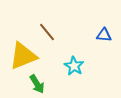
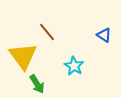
blue triangle: rotated 28 degrees clockwise
yellow triangle: rotated 44 degrees counterclockwise
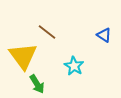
brown line: rotated 12 degrees counterclockwise
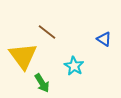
blue triangle: moved 4 px down
green arrow: moved 5 px right, 1 px up
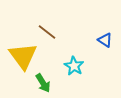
blue triangle: moved 1 px right, 1 px down
green arrow: moved 1 px right
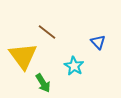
blue triangle: moved 7 px left, 2 px down; rotated 14 degrees clockwise
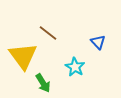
brown line: moved 1 px right, 1 px down
cyan star: moved 1 px right, 1 px down
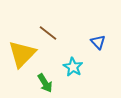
yellow triangle: moved 1 px left, 2 px up; rotated 20 degrees clockwise
cyan star: moved 2 px left
green arrow: moved 2 px right
